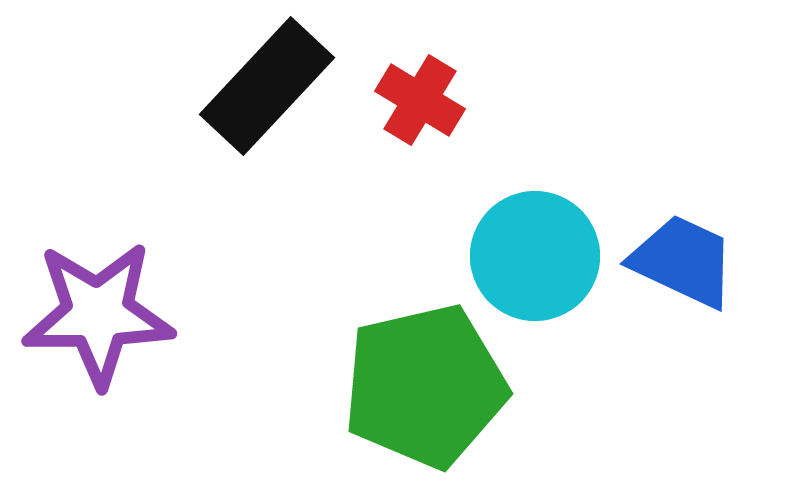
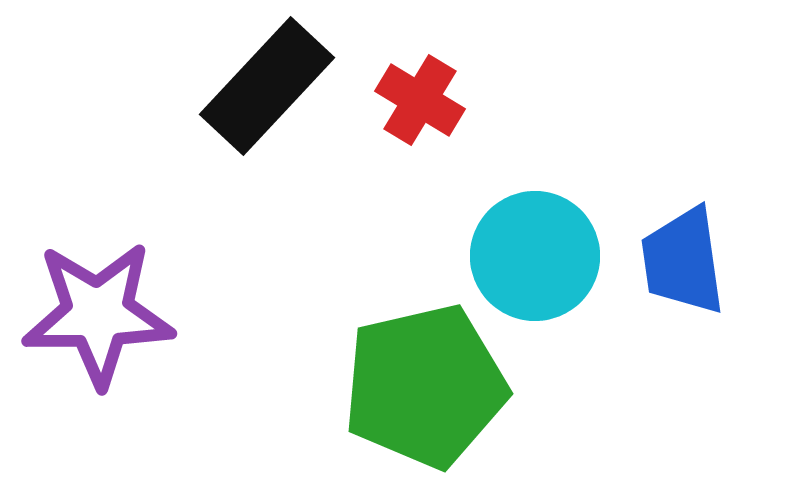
blue trapezoid: rotated 123 degrees counterclockwise
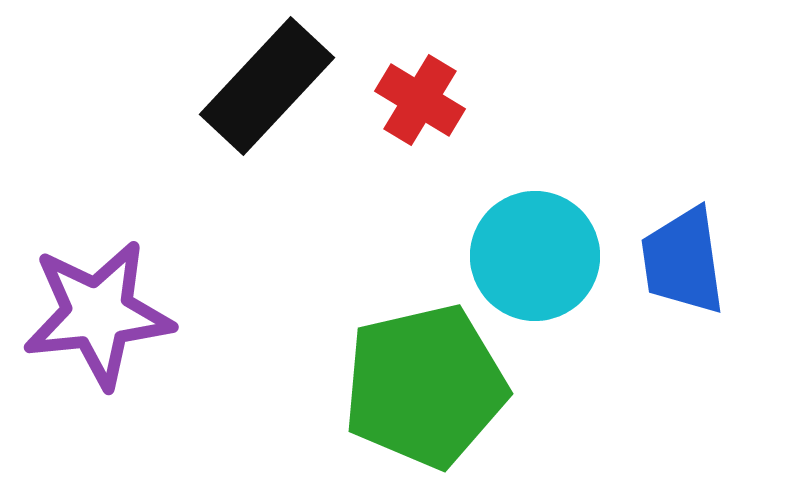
purple star: rotated 5 degrees counterclockwise
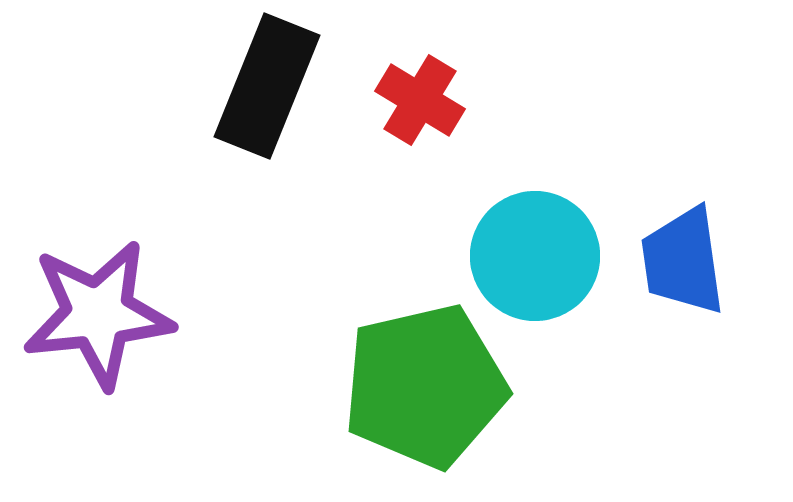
black rectangle: rotated 21 degrees counterclockwise
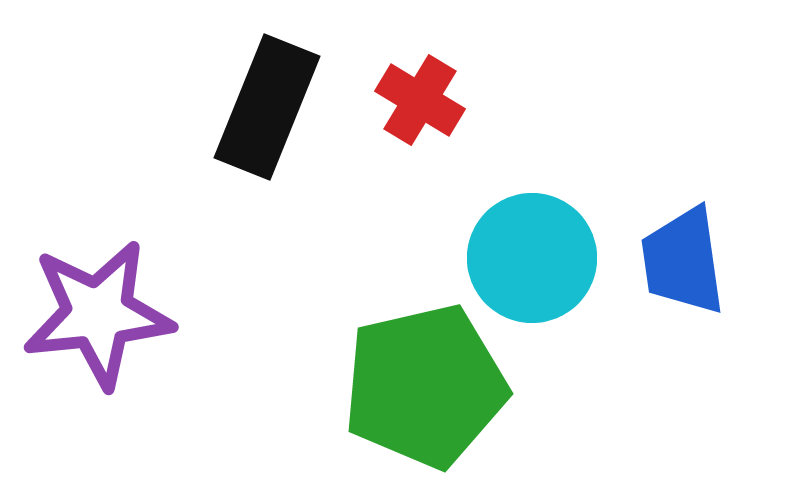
black rectangle: moved 21 px down
cyan circle: moved 3 px left, 2 px down
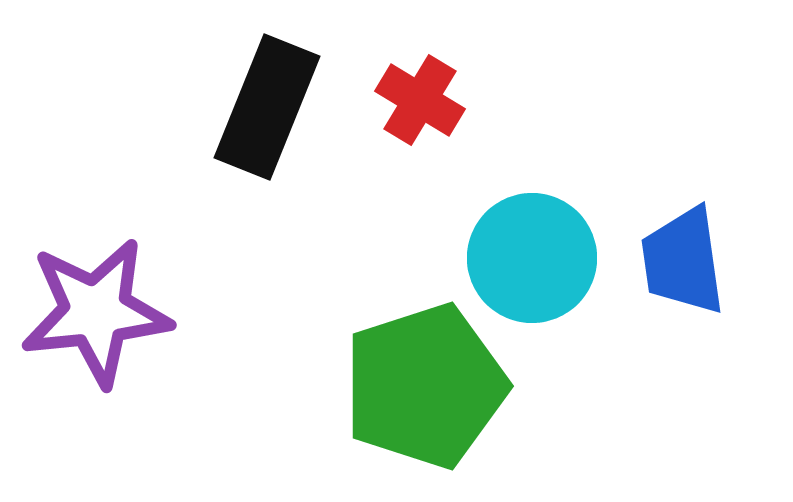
purple star: moved 2 px left, 2 px up
green pentagon: rotated 5 degrees counterclockwise
